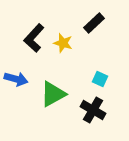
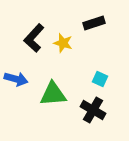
black rectangle: rotated 25 degrees clockwise
green triangle: rotated 24 degrees clockwise
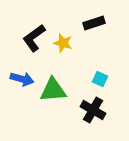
black L-shape: rotated 12 degrees clockwise
blue arrow: moved 6 px right
green triangle: moved 4 px up
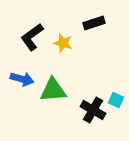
black L-shape: moved 2 px left, 1 px up
cyan square: moved 16 px right, 21 px down
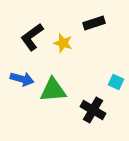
cyan square: moved 18 px up
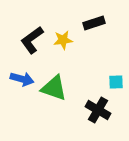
black L-shape: moved 3 px down
yellow star: moved 3 px up; rotated 24 degrees counterclockwise
cyan square: rotated 28 degrees counterclockwise
green triangle: moved 1 px right, 2 px up; rotated 24 degrees clockwise
black cross: moved 5 px right
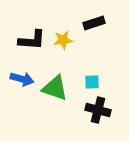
black L-shape: rotated 140 degrees counterclockwise
cyan square: moved 24 px left
green triangle: moved 1 px right
black cross: rotated 15 degrees counterclockwise
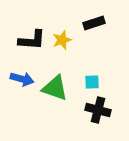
yellow star: moved 1 px left; rotated 12 degrees counterclockwise
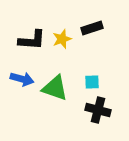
black rectangle: moved 2 px left, 5 px down
yellow star: moved 1 px up
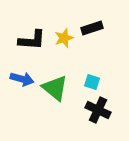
yellow star: moved 2 px right, 1 px up
cyan square: rotated 21 degrees clockwise
green triangle: rotated 20 degrees clockwise
black cross: rotated 10 degrees clockwise
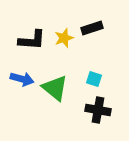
cyan square: moved 2 px right, 3 px up
black cross: rotated 15 degrees counterclockwise
